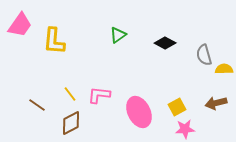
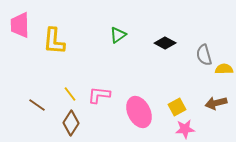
pink trapezoid: rotated 144 degrees clockwise
brown diamond: rotated 30 degrees counterclockwise
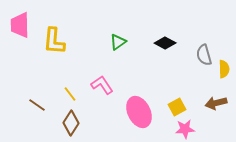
green triangle: moved 7 px down
yellow semicircle: rotated 90 degrees clockwise
pink L-shape: moved 3 px right, 10 px up; rotated 50 degrees clockwise
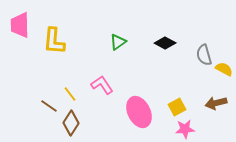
yellow semicircle: rotated 60 degrees counterclockwise
brown line: moved 12 px right, 1 px down
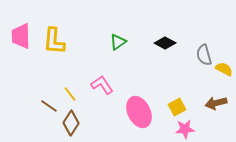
pink trapezoid: moved 1 px right, 11 px down
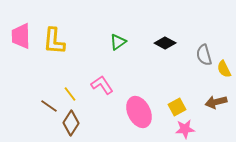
yellow semicircle: rotated 144 degrees counterclockwise
brown arrow: moved 1 px up
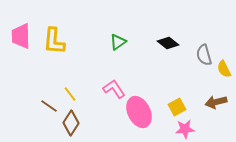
black diamond: moved 3 px right; rotated 10 degrees clockwise
pink L-shape: moved 12 px right, 4 px down
